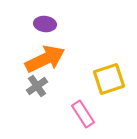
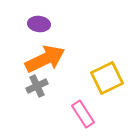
purple ellipse: moved 6 px left
yellow square: moved 2 px left, 1 px up; rotated 8 degrees counterclockwise
gray cross: rotated 10 degrees clockwise
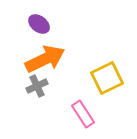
purple ellipse: rotated 30 degrees clockwise
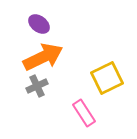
orange arrow: moved 2 px left, 2 px up
pink rectangle: moved 1 px right, 1 px up
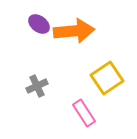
orange arrow: moved 31 px right, 26 px up; rotated 21 degrees clockwise
yellow square: rotated 8 degrees counterclockwise
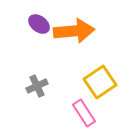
yellow square: moved 7 px left, 4 px down
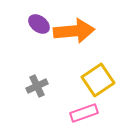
yellow square: moved 2 px left, 2 px up
pink rectangle: rotated 76 degrees counterclockwise
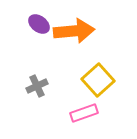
yellow square: rotated 8 degrees counterclockwise
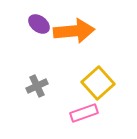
yellow square: moved 3 px down
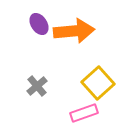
purple ellipse: rotated 20 degrees clockwise
gray cross: rotated 15 degrees counterclockwise
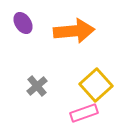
purple ellipse: moved 16 px left, 1 px up
yellow square: moved 2 px left, 2 px down
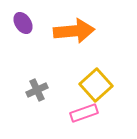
gray cross: moved 4 px down; rotated 15 degrees clockwise
